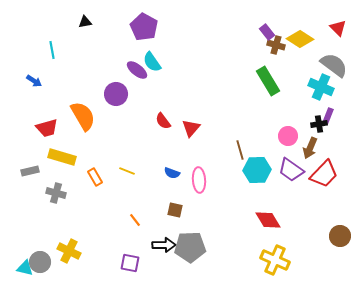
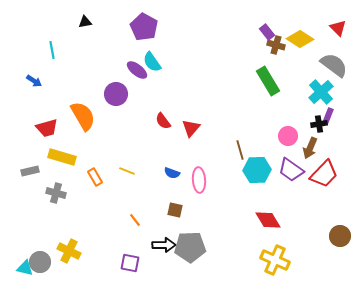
cyan cross at (321, 87): moved 5 px down; rotated 25 degrees clockwise
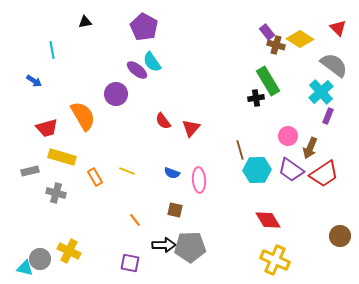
black cross at (319, 124): moved 63 px left, 26 px up
red trapezoid at (324, 174): rotated 12 degrees clockwise
gray circle at (40, 262): moved 3 px up
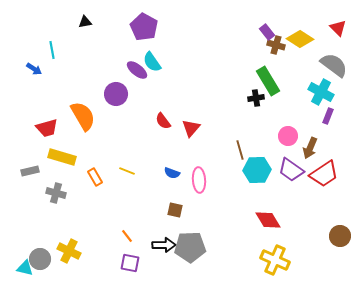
blue arrow at (34, 81): moved 12 px up
cyan cross at (321, 92): rotated 20 degrees counterclockwise
orange line at (135, 220): moved 8 px left, 16 px down
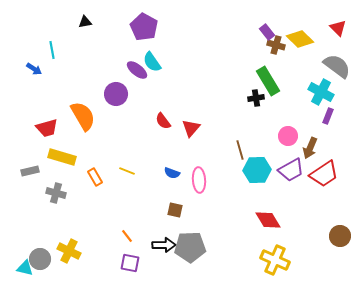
yellow diamond at (300, 39): rotated 12 degrees clockwise
gray semicircle at (334, 65): moved 3 px right, 1 px down
purple trapezoid at (291, 170): rotated 64 degrees counterclockwise
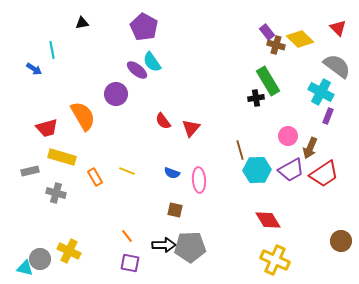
black triangle at (85, 22): moved 3 px left, 1 px down
brown circle at (340, 236): moved 1 px right, 5 px down
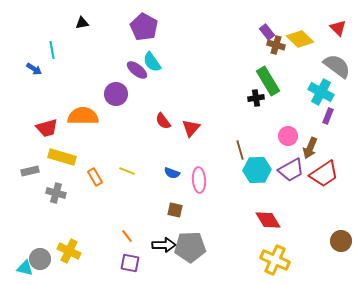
orange semicircle at (83, 116): rotated 60 degrees counterclockwise
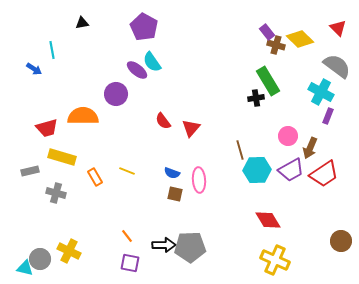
brown square at (175, 210): moved 16 px up
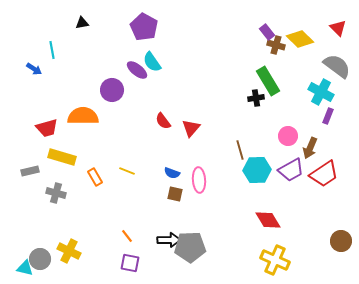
purple circle at (116, 94): moved 4 px left, 4 px up
black arrow at (164, 245): moved 5 px right, 5 px up
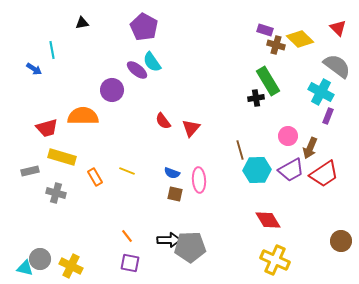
purple rectangle at (267, 32): moved 2 px left, 2 px up; rotated 35 degrees counterclockwise
yellow cross at (69, 251): moved 2 px right, 15 px down
